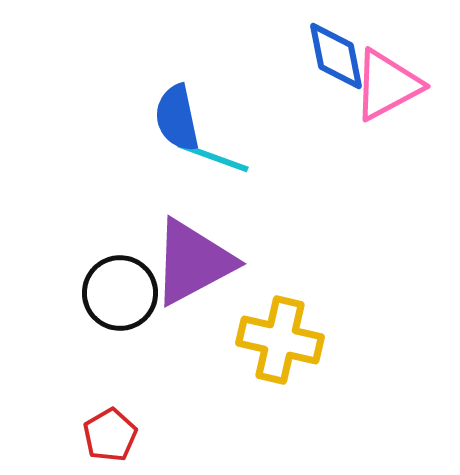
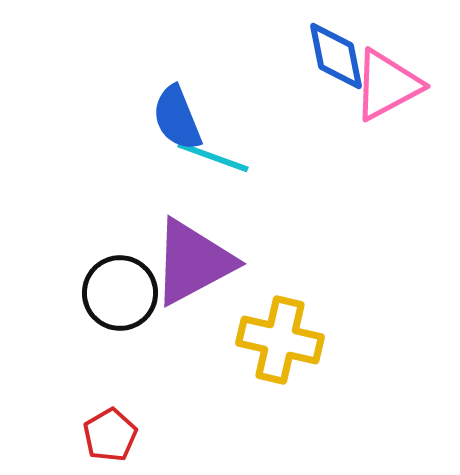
blue semicircle: rotated 10 degrees counterclockwise
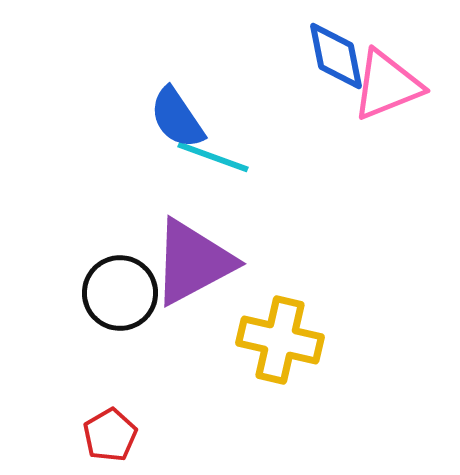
pink triangle: rotated 6 degrees clockwise
blue semicircle: rotated 12 degrees counterclockwise
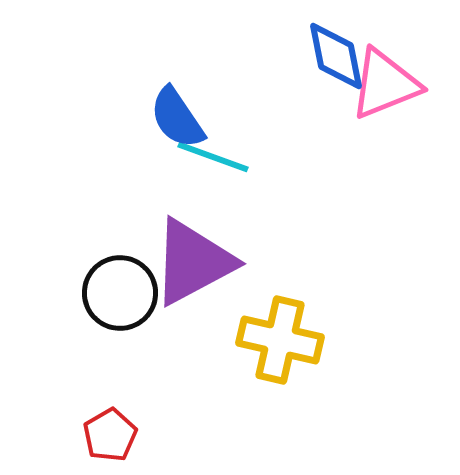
pink triangle: moved 2 px left, 1 px up
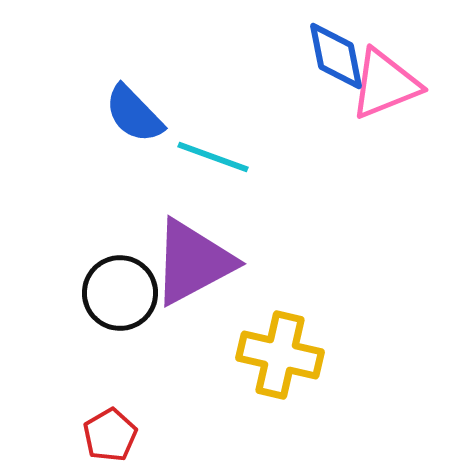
blue semicircle: moved 43 px left, 4 px up; rotated 10 degrees counterclockwise
yellow cross: moved 15 px down
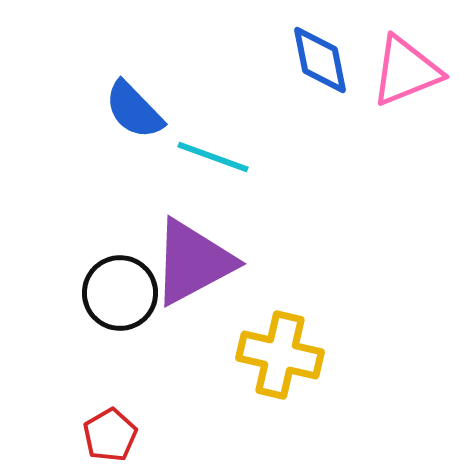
blue diamond: moved 16 px left, 4 px down
pink triangle: moved 21 px right, 13 px up
blue semicircle: moved 4 px up
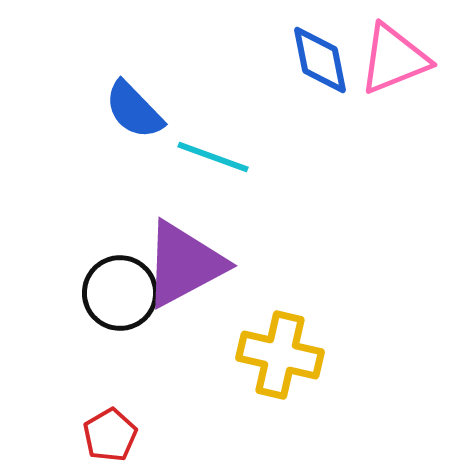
pink triangle: moved 12 px left, 12 px up
purple triangle: moved 9 px left, 2 px down
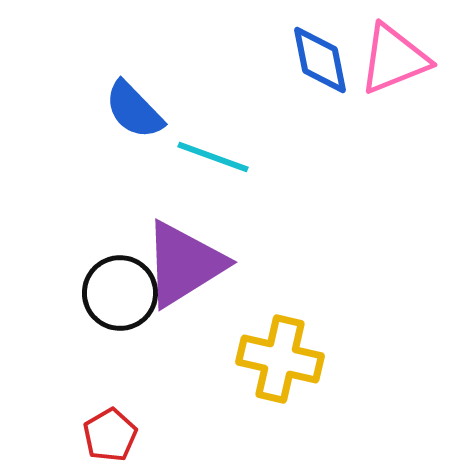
purple triangle: rotated 4 degrees counterclockwise
yellow cross: moved 4 px down
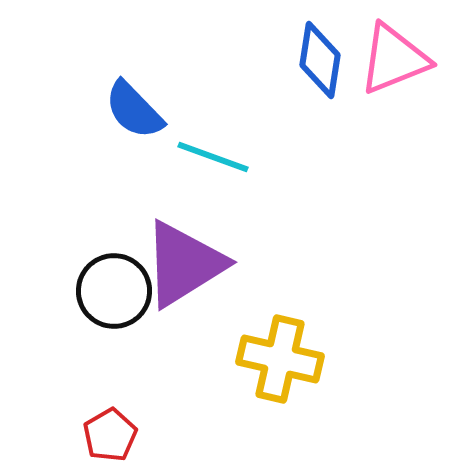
blue diamond: rotated 20 degrees clockwise
black circle: moved 6 px left, 2 px up
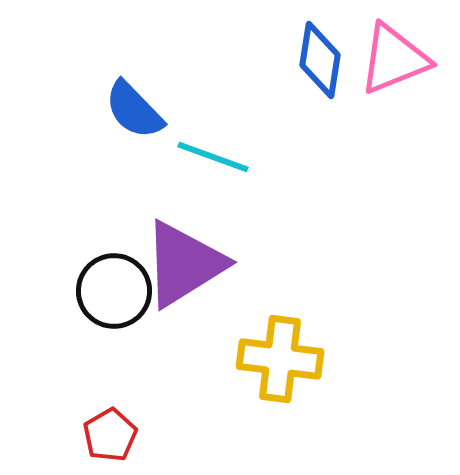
yellow cross: rotated 6 degrees counterclockwise
